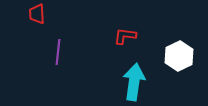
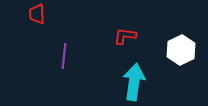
purple line: moved 6 px right, 4 px down
white hexagon: moved 2 px right, 6 px up
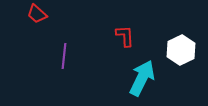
red trapezoid: rotated 45 degrees counterclockwise
red L-shape: rotated 80 degrees clockwise
cyan arrow: moved 8 px right, 4 px up; rotated 18 degrees clockwise
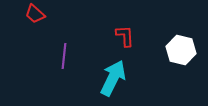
red trapezoid: moved 2 px left
white hexagon: rotated 20 degrees counterclockwise
cyan arrow: moved 29 px left
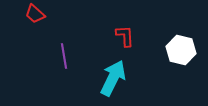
purple line: rotated 15 degrees counterclockwise
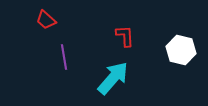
red trapezoid: moved 11 px right, 6 px down
purple line: moved 1 px down
cyan arrow: rotated 15 degrees clockwise
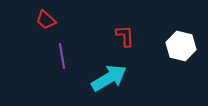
white hexagon: moved 4 px up
purple line: moved 2 px left, 1 px up
cyan arrow: moved 4 px left; rotated 18 degrees clockwise
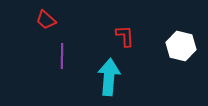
purple line: rotated 10 degrees clockwise
cyan arrow: moved 1 px up; rotated 54 degrees counterclockwise
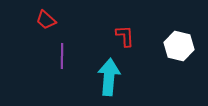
white hexagon: moved 2 px left
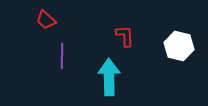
cyan arrow: rotated 6 degrees counterclockwise
